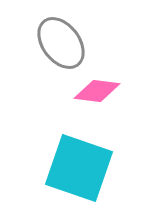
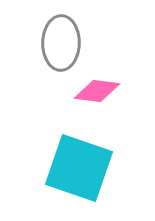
gray ellipse: rotated 38 degrees clockwise
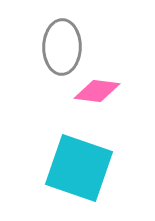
gray ellipse: moved 1 px right, 4 px down
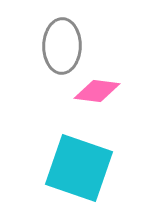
gray ellipse: moved 1 px up
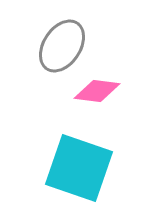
gray ellipse: rotated 32 degrees clockwise
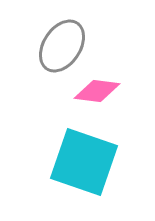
cyan square: moved 5 px right, 6 px up
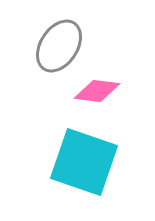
gray ellipse: moved 3 px left
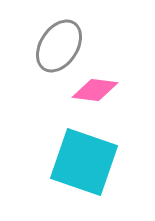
pink diamond: moved 2 px left, 1 px up
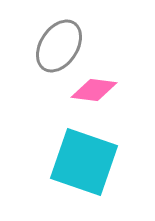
pink diamond: moved 1 px left
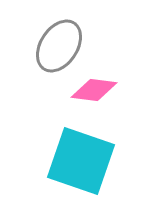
cyan square: moved 3 px left, 1 px up
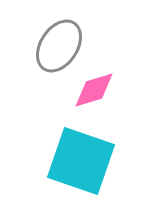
pink diamond: rotated 24 degrees counterclockwise
